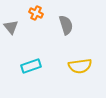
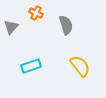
gray triangle: rotated 21 degrees clockwise
yellow semicircle: rotated 120 degrees counterclockwise
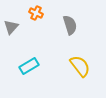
gray semicircle: moved 4 px right
cyan rectangle: moved 2 px left; rotated 12 degrees counterclockwise
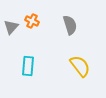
orange cross: moved 4 px left, 8 px down
cyan rectangle: moved 1 px left; rotated 54 degrees counterclockwise
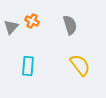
yellow semicircle: moved 1 px up
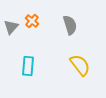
orange cross: rotated 16 degrees clockwise
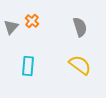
gray semicircle: moved 10 px right, 2 px down
yellow semicircle: rotated 15 degrees counterclockwise
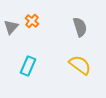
cyan rectangle: rotated 18 degrees clockwise
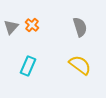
orange cross: moved 4 px down
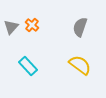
gray semicircle: rotated 144 degrees counterclockwise
cyan rectangle: rotated 66 degrees counterclockwise
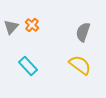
gray semicircle: moved 3 px right, 5 px down
